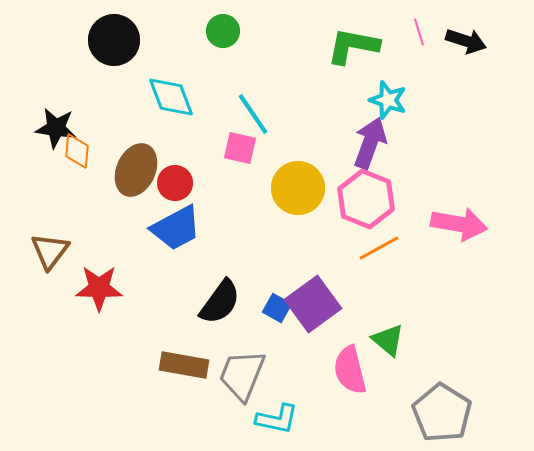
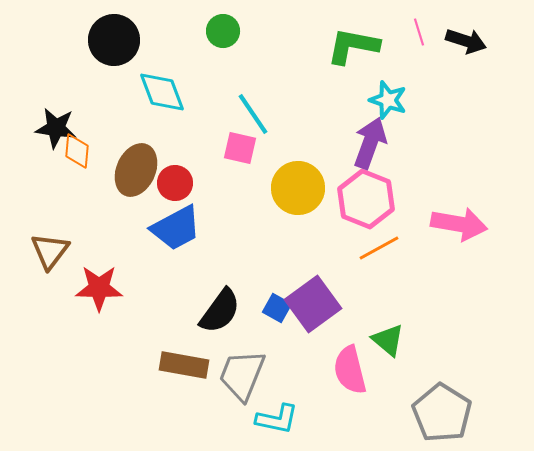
cyan diamond: moved 9 px left, 5 px up
black semicircle: moved 9 px down
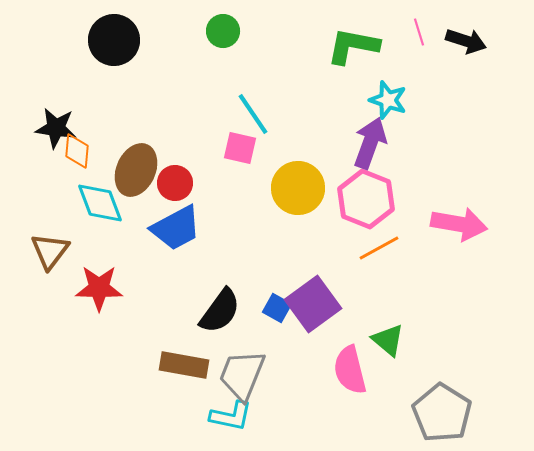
cyan diamond: moved 62 px left, 111 px down
cyan L-shape: moved 46 px left, 3 px up
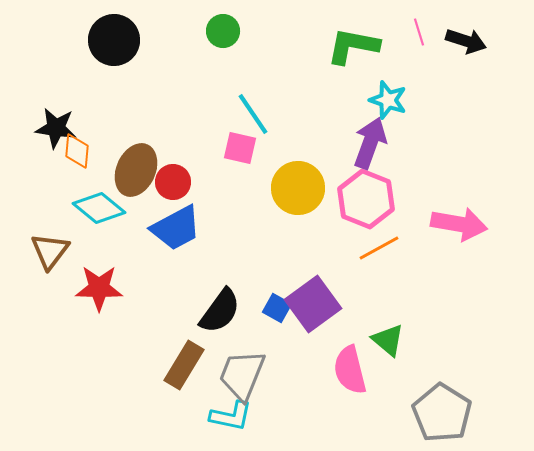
red circle: moved 2 px left, 1 px up
cyan diamond: moved 1 px left, 5 px down; rotated 30 degrees counterclockwise
brown rectangle: rotated 69 degrees counterclockwise
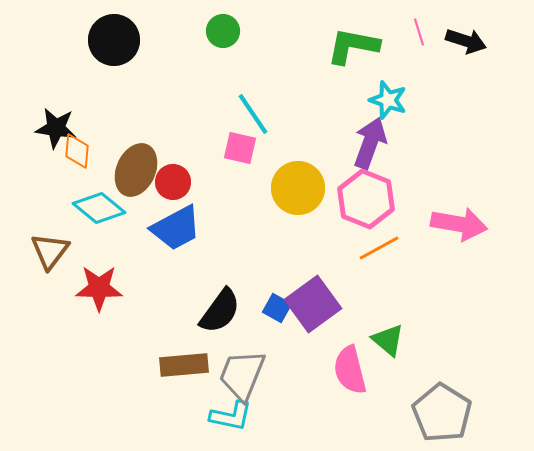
brown rectangle: rotated 54 degrees clockwise
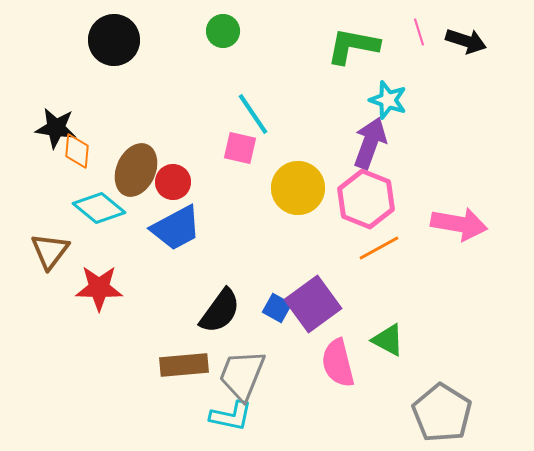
green triangle: rotated 12 degrees counterclockwise
pink semicircle: moved 12 px left, 7 px up
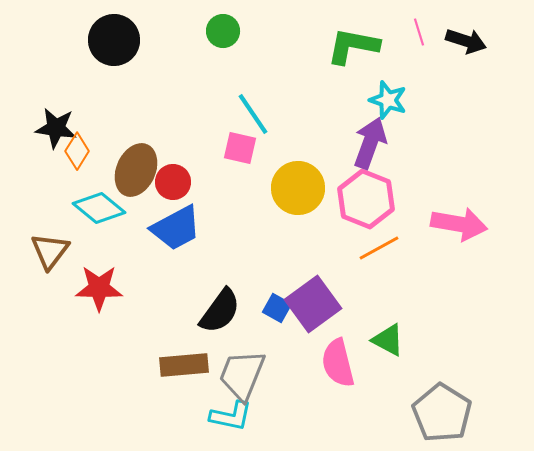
orange diamond: rotated 27 degrees clockwise
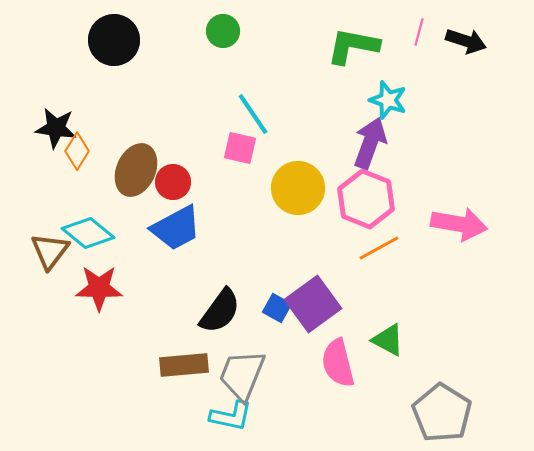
pink line: rotated 32 degrees clockwise
cyan diamond: moved 11 px left, 25 px down
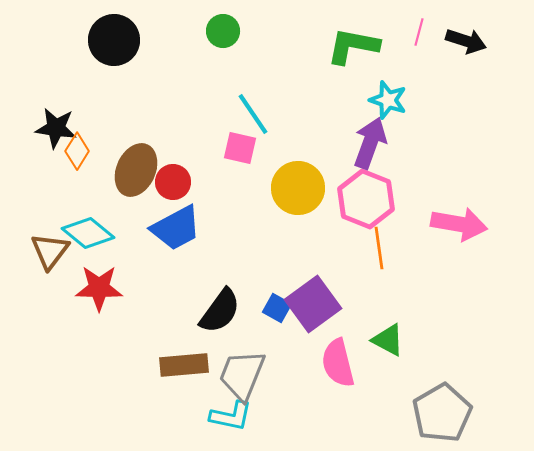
orange line: rotated 69 degrees counterclockwise
gray pentagon: rotated 10 degrees clockwise
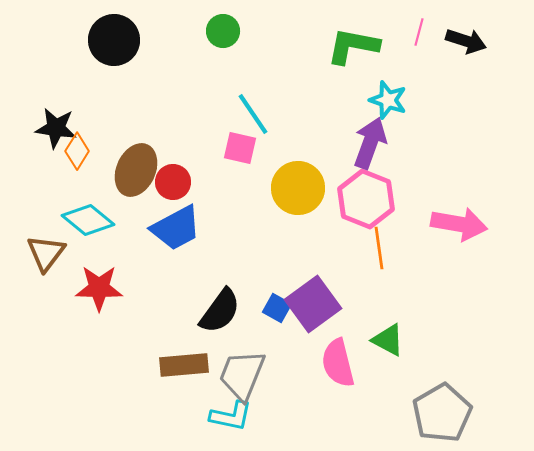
cyan diamond: moved 13 px up
brown triangle: moved 4 px left, 2 px down
